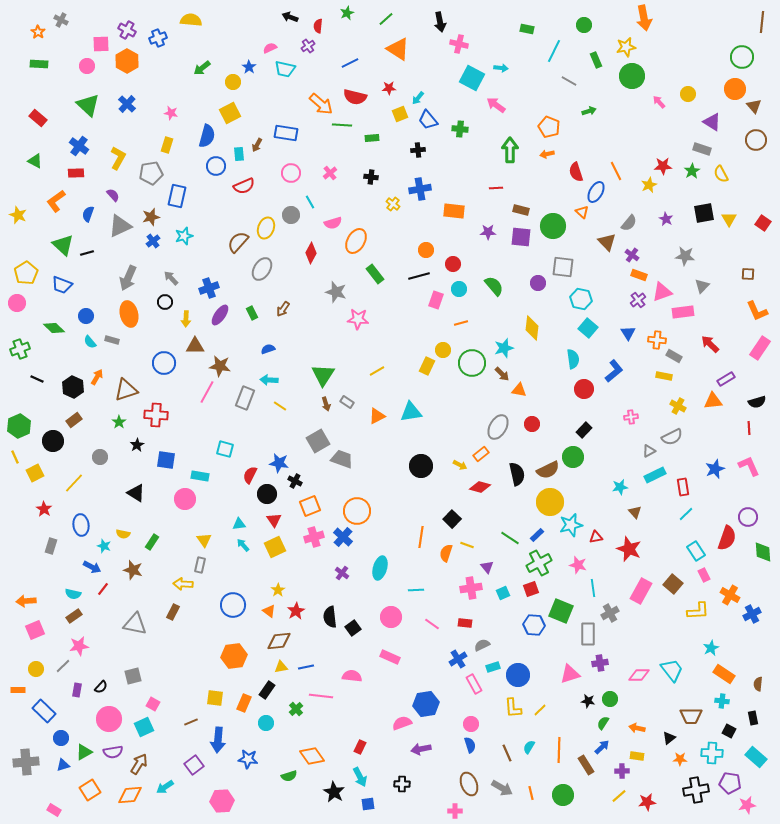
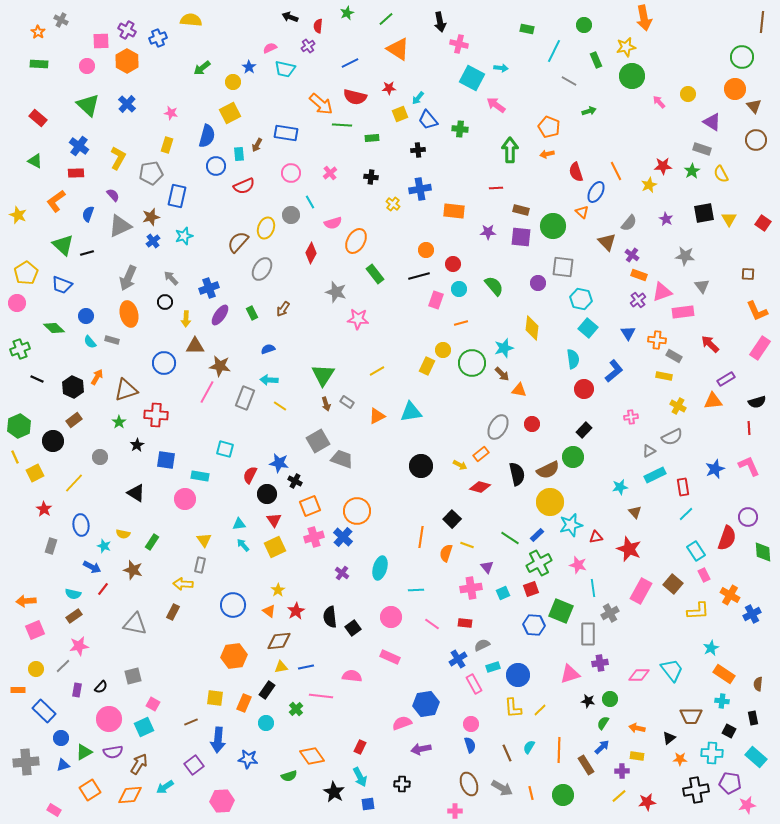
pink square at (101, 44): moved 3 px up
gray triangle at (702, 286): rotated 21 degrees counterclockwise
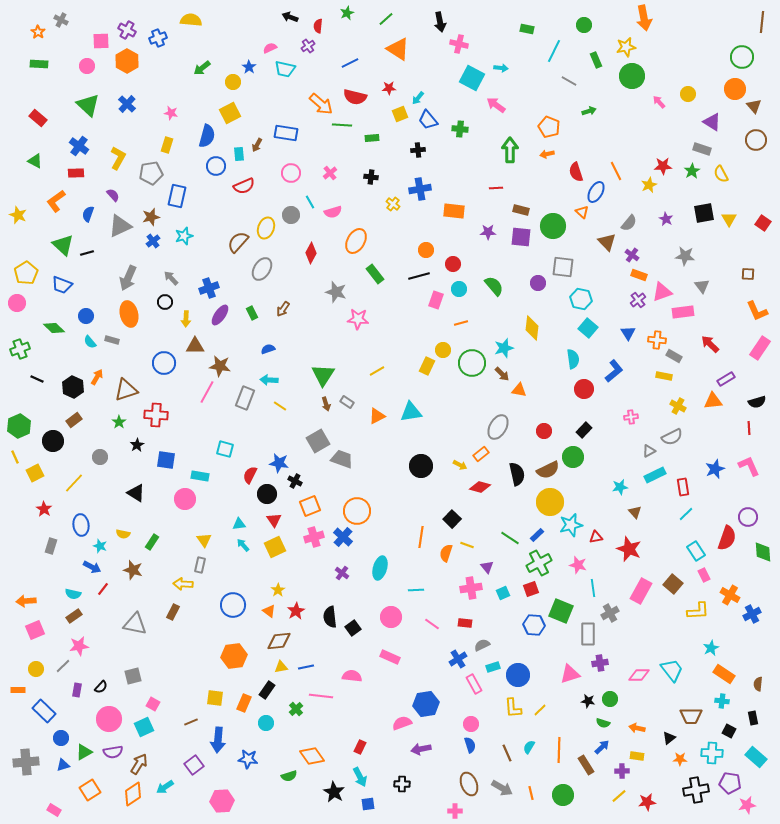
pink semicircle at (333, 223): moved 11 px up
red circle at (532, 424): moved 12 px right, 7 px down
cyan star at (104, 546): moved 4 px left
green semicircle at (603, 723): rotated 104 degrees counterclockwise
orange diamond at (130, 795): moved 3 px right, 1 px up; rotated 30 degrees counterclockwise
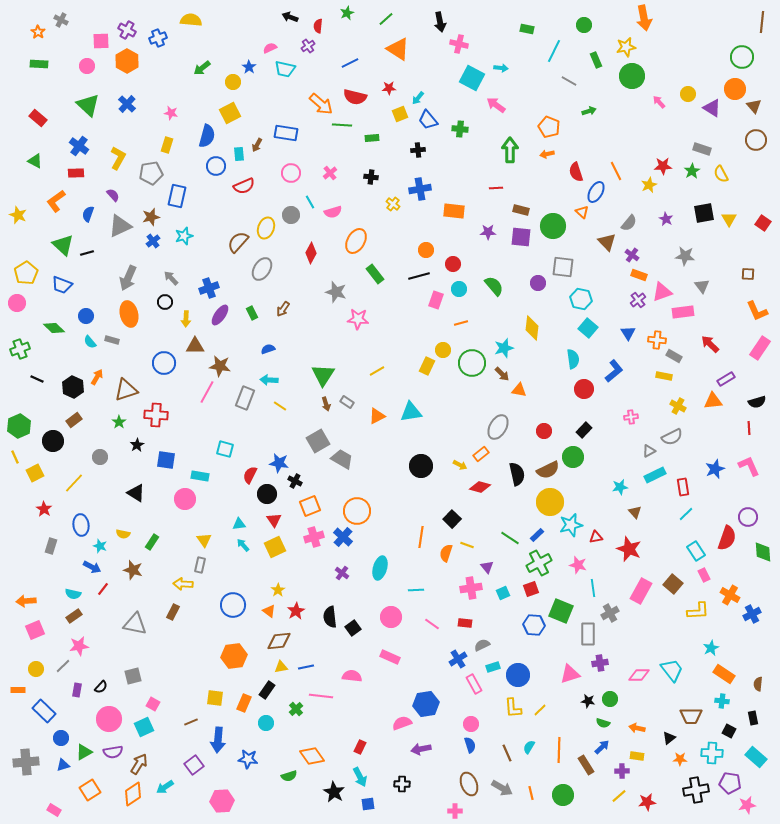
purple triangle at (712, 122): moved 14 px up
gray trapezoid at (342, 459): rotated 10 degrees clockwise
